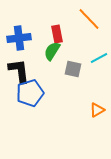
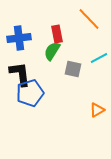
black L-shape: moved 1 px right, 3 px down
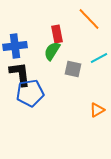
blue cross: moved 4 px left, 8 px down
blue pentagon: rotated 8 degrees clockwise
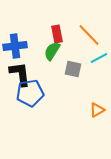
orange line: moved 16 px down
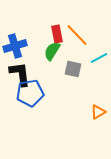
orange line: moved 12 px left
blue cross: rotated 10 degrees counterclockwise
orange triangle: moved 1 px right, 2 px down
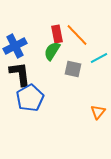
blue cross: rotated 10 degrees counterclockwise
blue pentagon: moved 5 px down; rotated 20 degrees counterclockwise
orange triangle: rotated 21 degrees counterclockwise
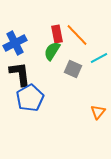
blue cross: moved 3 px up
gray square: rotated 12 degrees clockwise
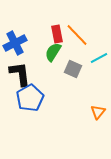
green semicircle: moved 1 px right, 1 px down
